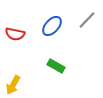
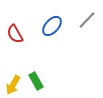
red semicircle: rotated 48 degrees clockwise
green rectangle: moved 20 px left, 15 px down; rotated 30 degrees clockwise
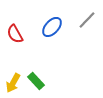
blue ellipse: moved 1 px down
green rectangle: rotated 12 degrees counterclockwise
yellow arrow: moved 2 px up
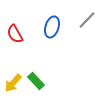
blue ellipse: rotated 25 degrees counterclockwise
yellow arrow: rotated 12 degrees clockwise
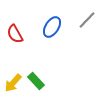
blue ellipse: rotated 15 degrees clockwise
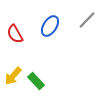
blue ellipse: moved 2 px left, 1 px up
yellow arrow: moved 7 px up
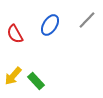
blue ellipse: moved 1 px up
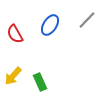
green rectangle: moved 4 px right, 1 px down; rotated 18 degrees clockwise
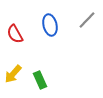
blue ellipse: rotated 45 degrees counterclockwise
yellow arrow: moved 2 px up
green rectangle: moved 2 px up
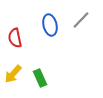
gray line: moved 6 px left
red semicircle: moved 4 px down; rotated 18 degrees clockwise
green rectangle: moved 2 px up
